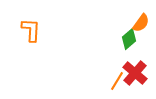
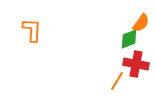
orange L-shape: moved 1 px right
green diamond: rotated 20 degrees clockwise
red cross: moved 1 px right, 9 px up; rotated 30 degrees counterclockwise
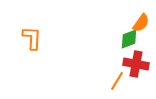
orange L-shape: moved 8 px down
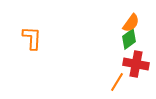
orange semicircle: moved 10 px left
green diamond: rotated 15 degrees counterclockwise
orange line: moved 1 px down
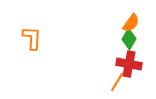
green diamond: rotated 25 degrees counterclockwise
red cross: moved 7 px left
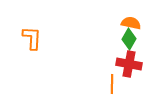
orange semicircle: rotated 114 degrees counterclockwise
orange line: moved 5 px left, 2 px down; rotated 30 degrees counterclockwise
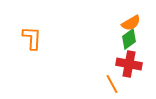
orange semicircle: rotated 138 degrees clockwise
green diamond: rotated 25 degrees clockwise
orange line: rotated 30 degrees counterclockwise
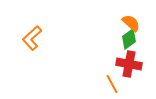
orange semicircle: rotated 108 degrees counterclockwise
orange L-shape: rotated 135 degrees counterclockwise
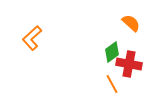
green diamond: moved 17 px left, 13 px down
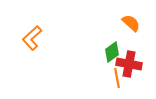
orange line: moved 5 px right, 6 px up; rotated 18 degrees clockwise
